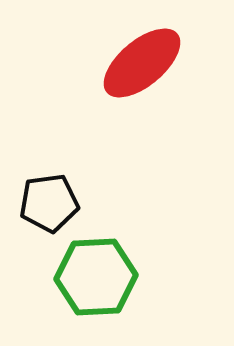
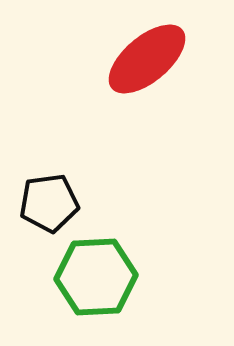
red ellipse: moved 5 px right, 4 px up
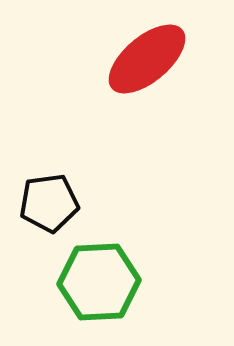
green hexagon: moved 3 px right, 5 px down
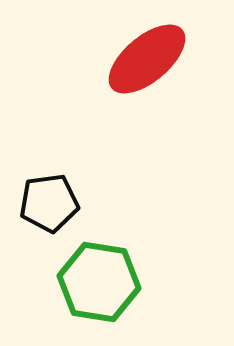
green hexagon: rotated 12 degrees clockwise
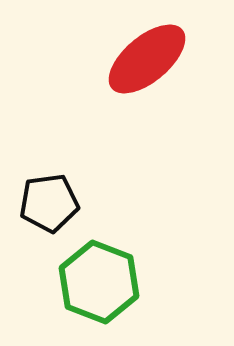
green hexagon: rotated 12 degrees clockwise
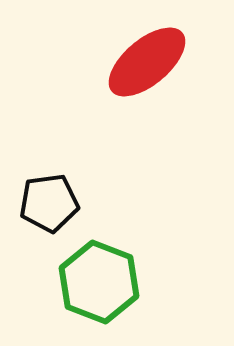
red ellipse: moved 3 px down
